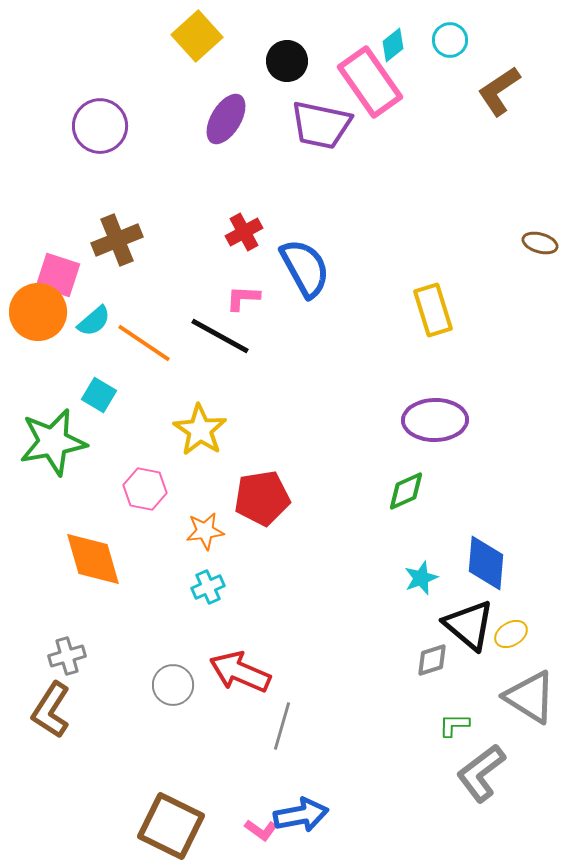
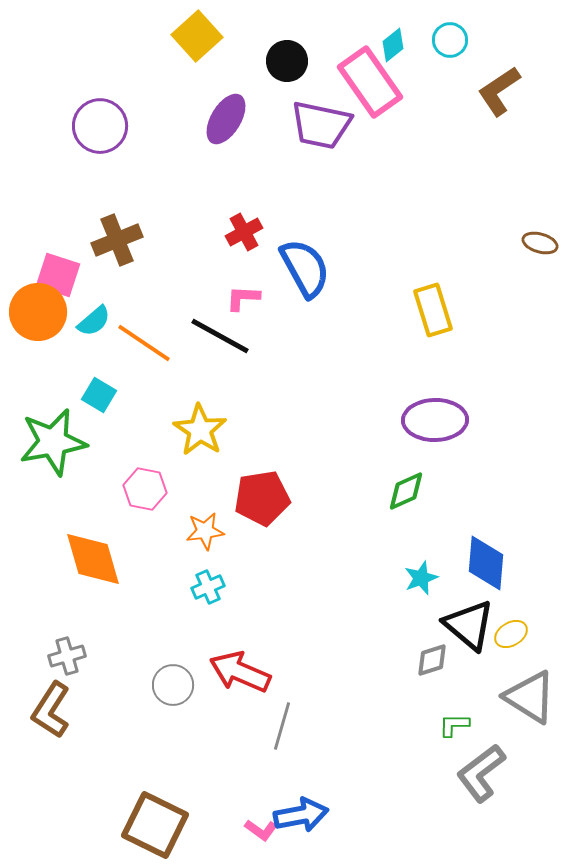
brown square at (171, 826): moved 16 px left, 1 px up
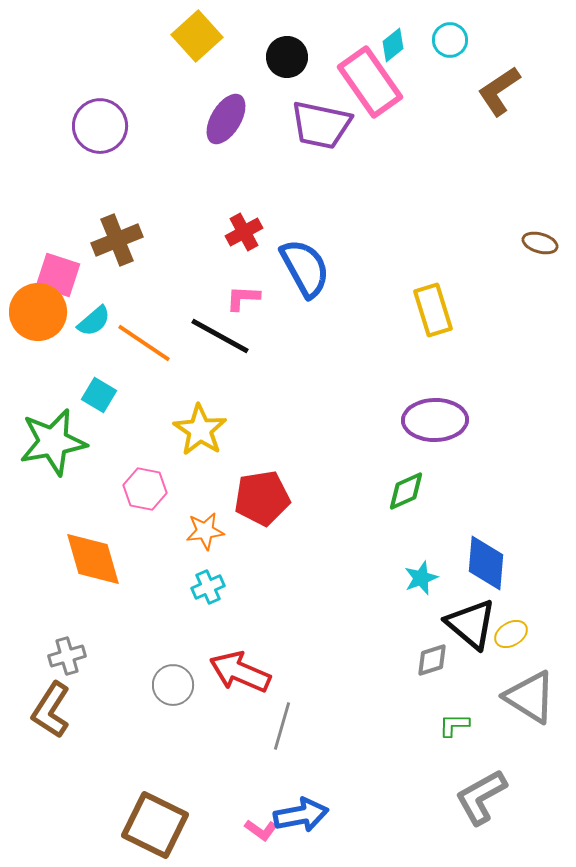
black circle at (287, 61): moved 4 px up
black triangle at (469, 625): moved 2 px right, 1 px up
gray L-shape at (481, 773): moved 24 px down; rotated 8 degrees clockwise
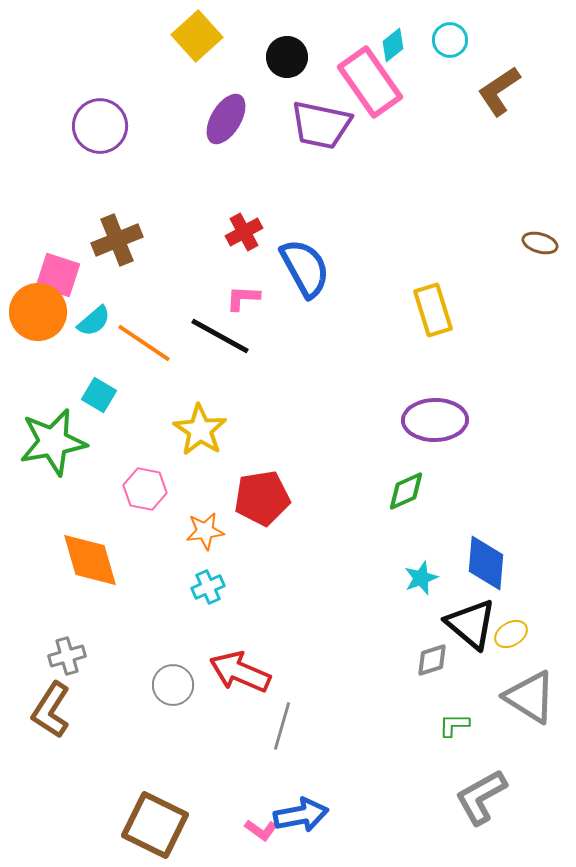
orange diamond at (93, 559): moved 3 px left, 1 px down
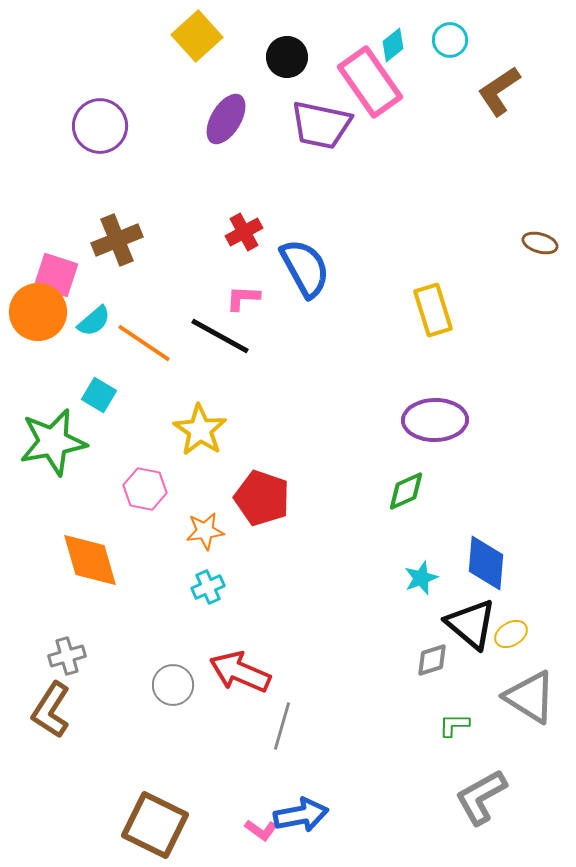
pink square at (58, 275): moved 2 px left
red pentagon at (262, 498): rotated 28 degrees clockwise
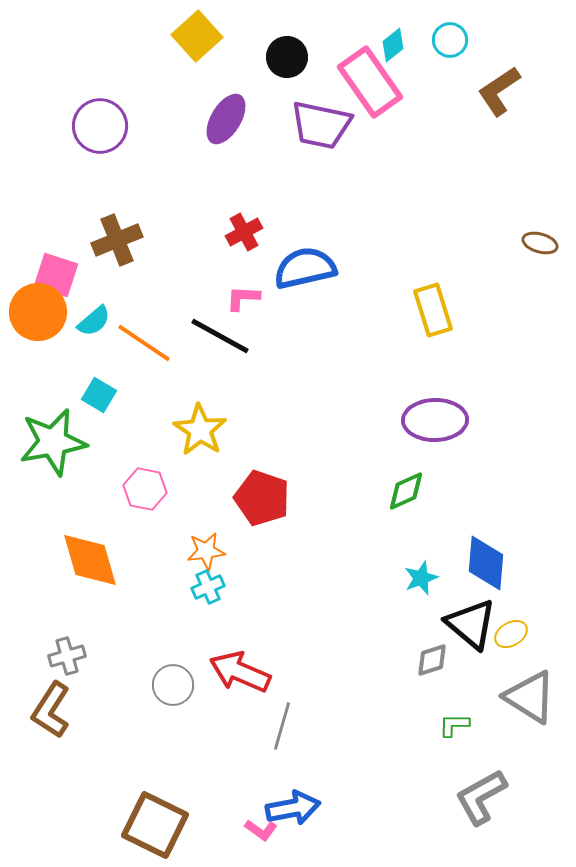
blue semicircle at (305, 268): rotated 74 degrees counterclockwise
orange star at (205, 531): moved 1 px right, 20 px down
blue arrow at (301, 815): moved 8 px left, 7 px up
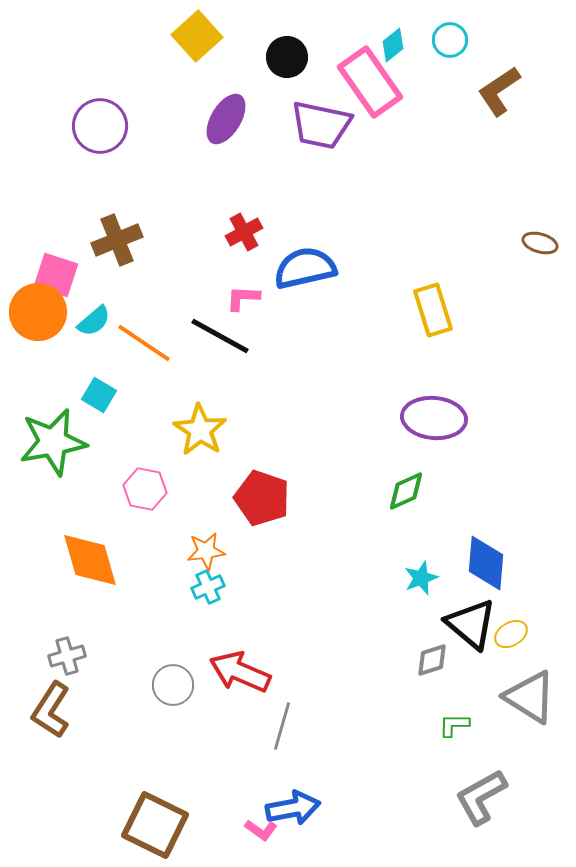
purple ellipse at (435, 420): moved 1 px left, 2 px up; rotated 6 degrees clockwise
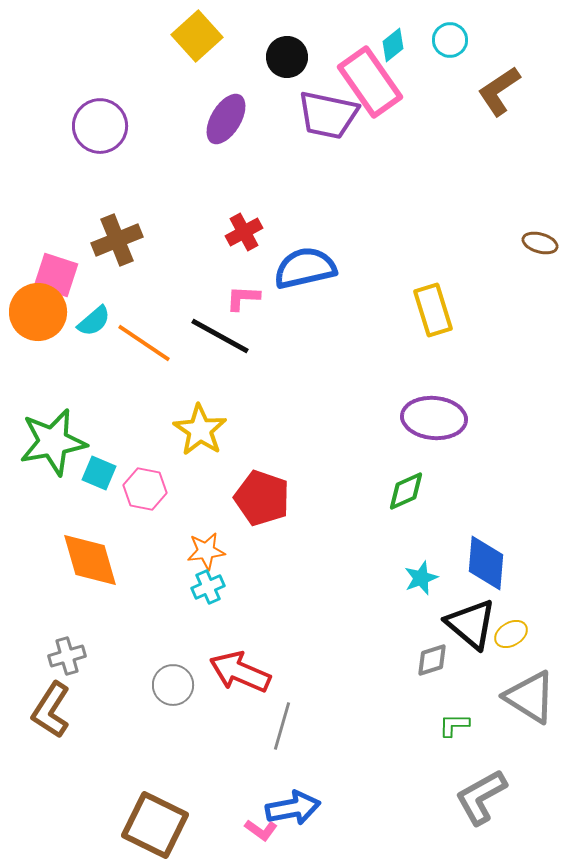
purple trapezoid at (321, 125): moved 7 px right, 10 px up
cyan square at (99, 395): moved 78 px down; rotated 8 degrees counterclockwise
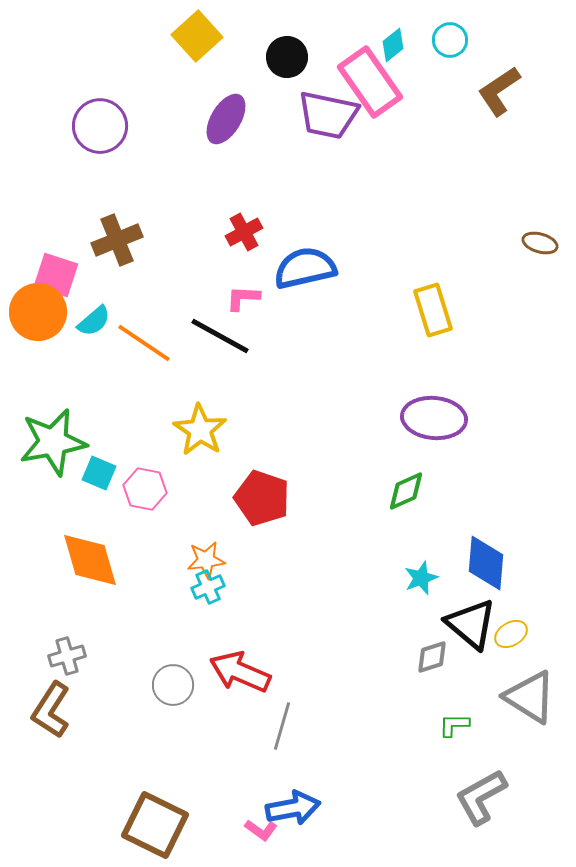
orange star at (206, 551): moved 9 px down
gray diamond at (432, 660): moved 3 px up
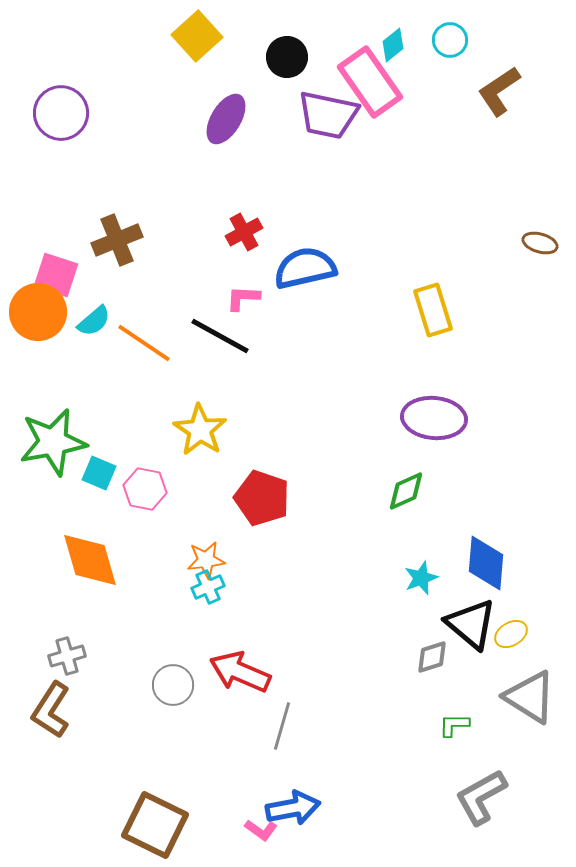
purple circle at (100, 126): moved 39 px left, 13 px up
